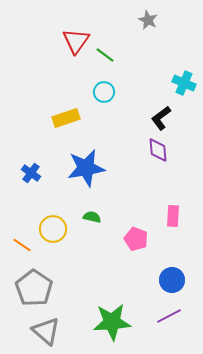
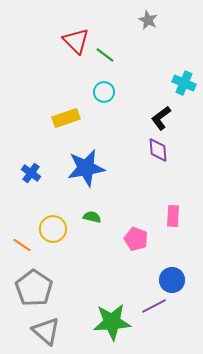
red triangle: rotated 20 degrees counterclockwise
purple line: moved 15 px left, 10 px up
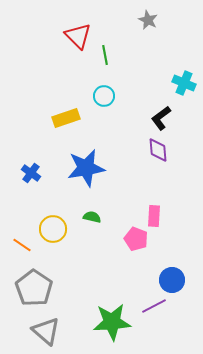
red triangle: moved 2 px right, 5 px up
green line: rotated 42 degrees clockwise
cyan circle: moved 4 px down
pink rectangle: moved 19 px left
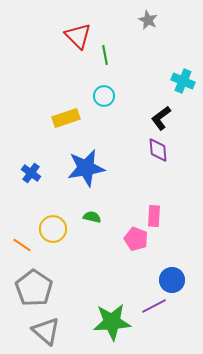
cyan cross: moved 1 px left, 2 px up
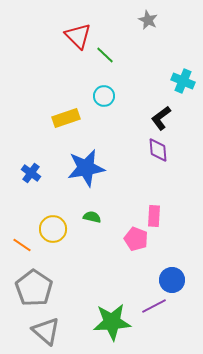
green line: rotated 36 degrees counterclockwise
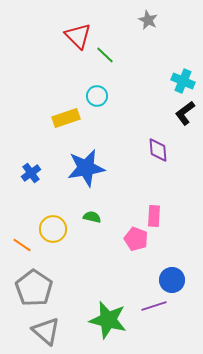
cyan circle: moved 7 px left
black L-shape: moved 24 px right, 5 px up
blue cross: rotated 18 degrees clockwise
purple line: rotated 10 degrees clockwise
green star: moved 4 px left, 2 px up; rotated 18 degrees clockwise
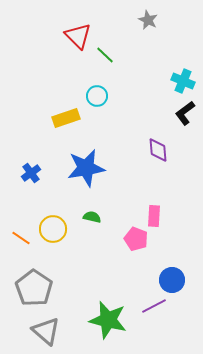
orange line: moved 1 px left, 7 px up
purple line: rotated 10 degrees counterclockwise
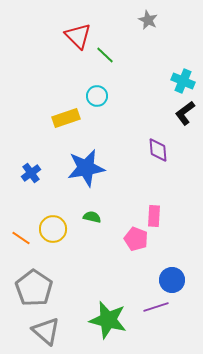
purple line: moved 2 px right, 1 px down; rotated 10 degrees clockwise
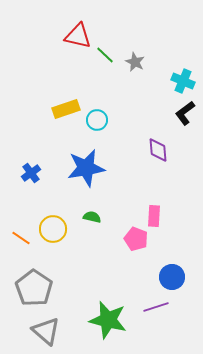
gray star: moved 13 px left, 42 px down
red triangle: rotated 32 degrees counterclockwise
cyan circle: moved 24 px down
yellow rectangle: moved 9 px up
blue circle: moved 3 px up
